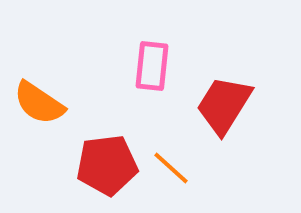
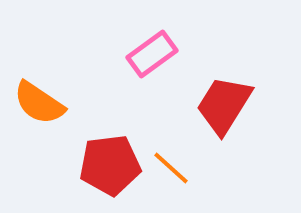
pink rectangle: moved 12 px up; rotated 48 degrees clockwise
red pentagon: moved 3 px right
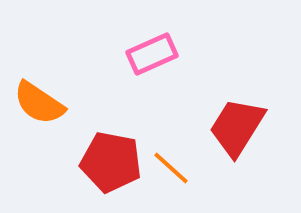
pink rectangle: rotated 12 degrees clockwise
red trapezoid: moved 13 px right, 22 px down
red pentagon: moved 1 px right, 3 px up; rotated 18 degrees clockwise
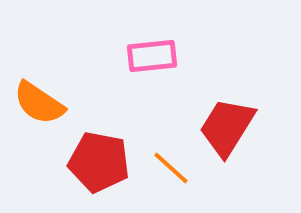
pink rectangle: moved 2 px down; rotated 18 degrees clockwise
red trapezoid: moved 10 px left
red pentagon: moved 12 px left
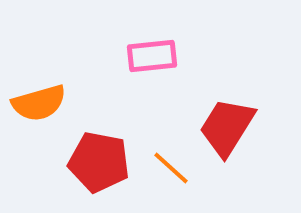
orange semicircle: rotated 50 degrees counterclockwise
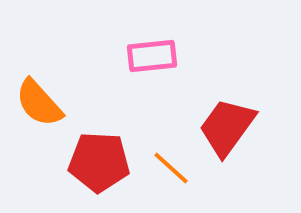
orange semicircle: rotated 64 degrees clockwise
red trapezoid: rotated 4 degrees clockwise
red pentagon: rotated 8 degrees counterclockwise
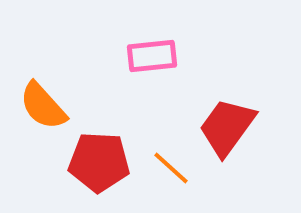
orange semicircle: moved 4 px right, 3 px down
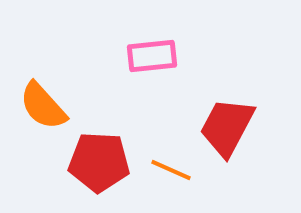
red trapezoid: rotated 8 degrees counterclockwise
orange line: moved 2 px down; rotated 18 degrees counterclockwise
